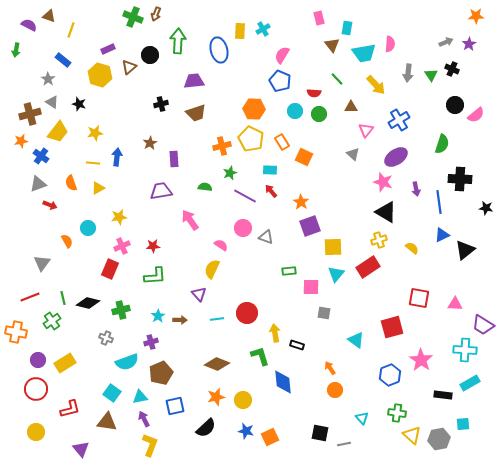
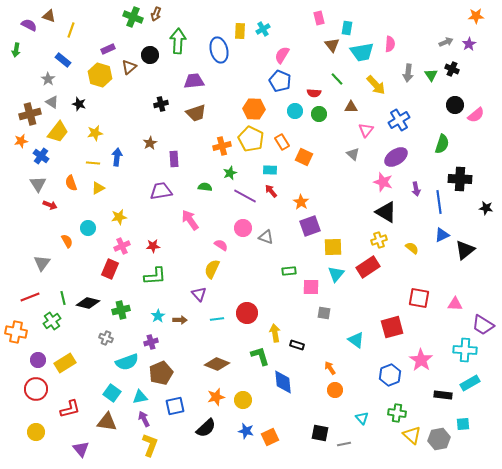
cyan trapezoid at (364, 53): moved 2 px left, 1 px up
gray triangle at (38, 184): rotated 42 degrees counterclockwise
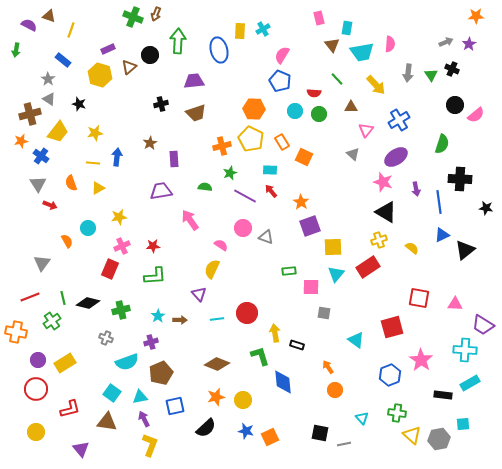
gray triangle at (52, 102): moved 3 px left, 3 px up
orange arrow at (330, 368): moved 2 px left, 1 px up
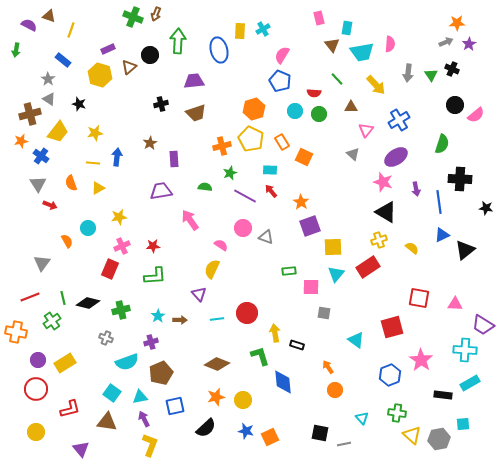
orange star at (476, 16): moved 19 px left, 7 px down
orange hexagon at (254, 109): rotated 20 degrees counterclockwise
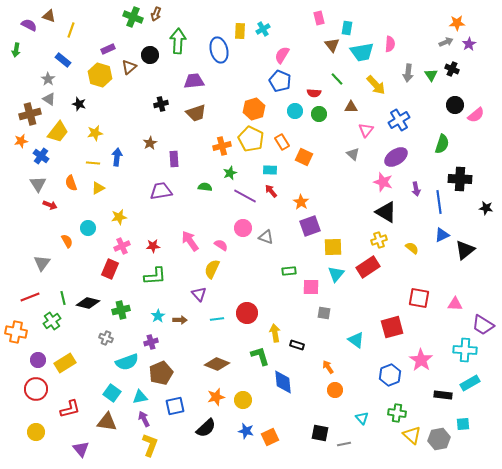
pink arrow at (190, 220): moved 21 px down
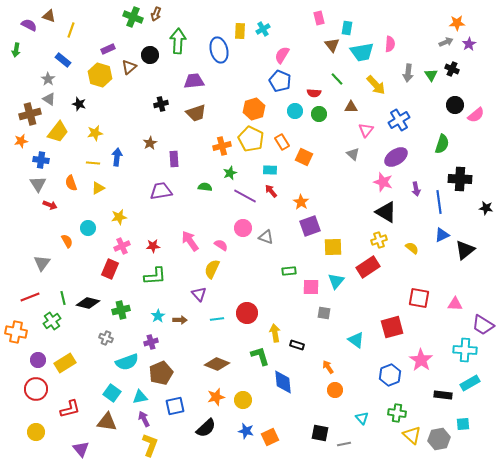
blue cross at (41, 156): moved 4 px down; rotated 28 degrees counterclockwise
cyan triangle at (336, 274): moved 7 px down
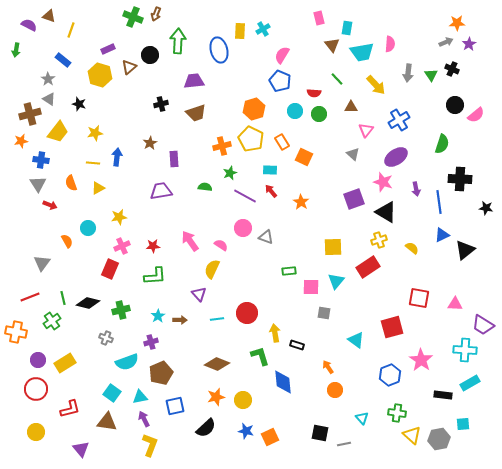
purple square at (310, 226): moved 44 px right, 27 px up
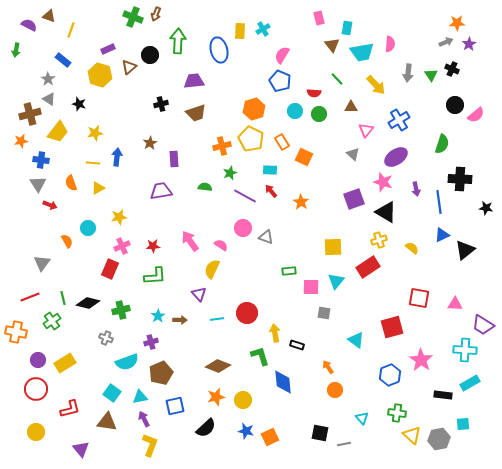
brown diamond at (217, 364): moved 1 px right, 2 px down
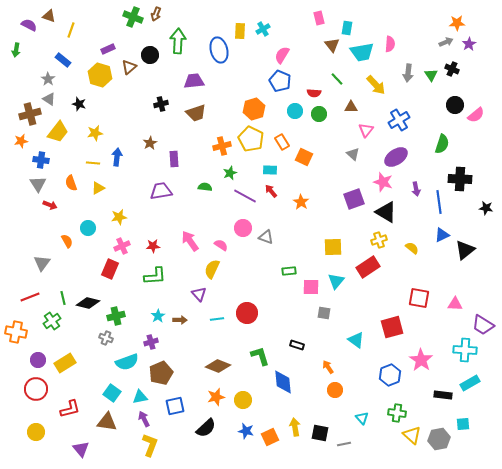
green cross at (121, 310): moved 5 px left, 6 px down
yellow arrow at (275, 333): moved 20 px right, 94 px down
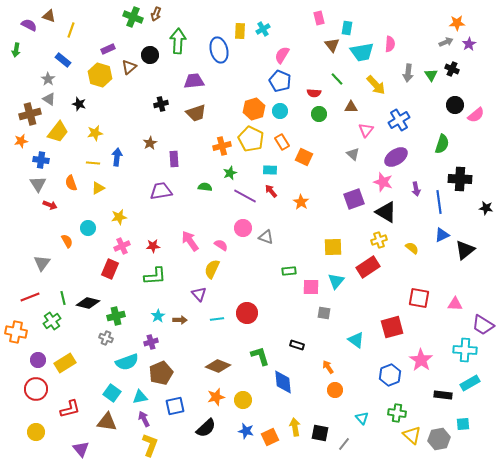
cyan circle at (295, 111): moved 15 px left
gray line at (344, 444): rotated 40 degrees counterclockwise
